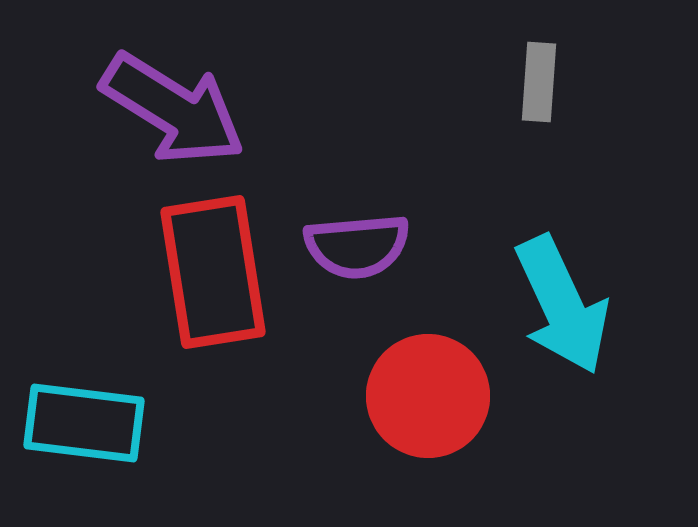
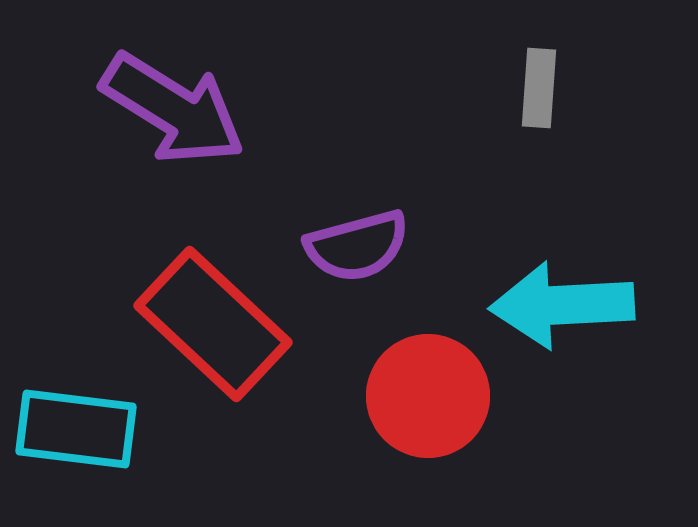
gray rectangle: moved 6 px down
purple semicircle: rotated 10 degrees counterclockwise
red rectangle: moved 52 px down; rotated 38 degrees counterclockwise
cyan arrow: rotated 112 degrees clockwise
cyan rectangle: moved 8 px left, 6 px down
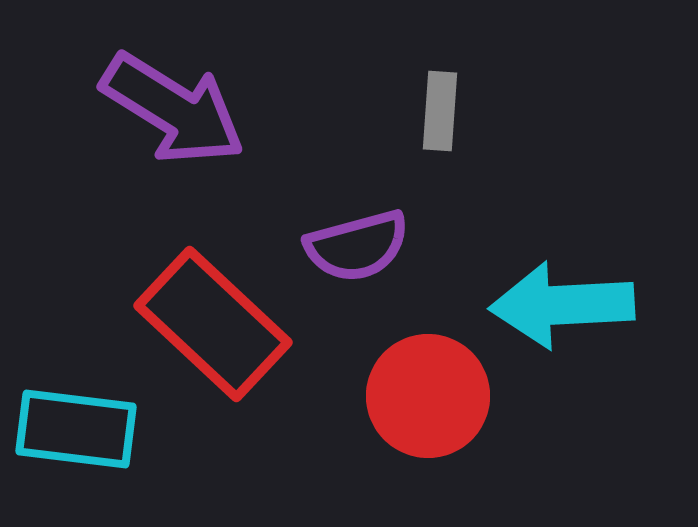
gray rectangle: moved 99 px left, 23 px down
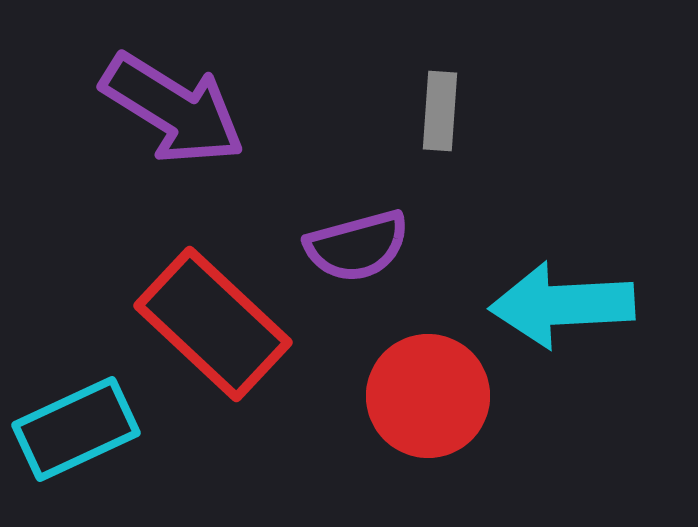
cyan rectangle: rotated 32 degrees counterclockwise
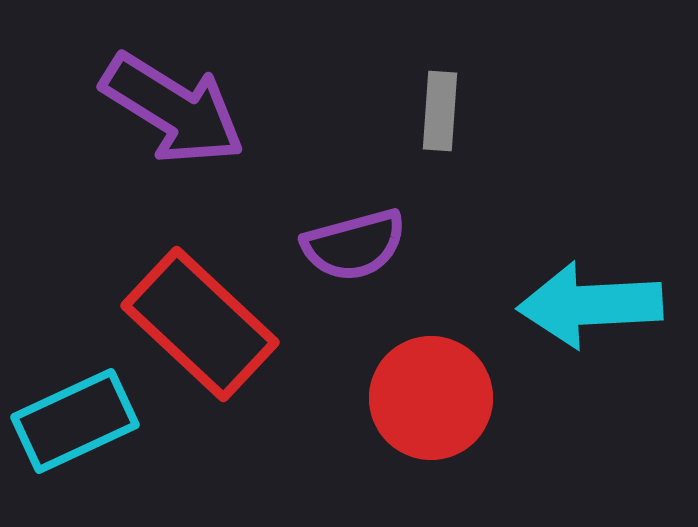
purple semicircle: moved 3 px left, 1 px up
cyan arrow: moved 28 px right
red rectangle: moved 13 px left
red circle: moved 3 px right, 2 px down
cyan rectangle: moved 1 px left, 8 px up
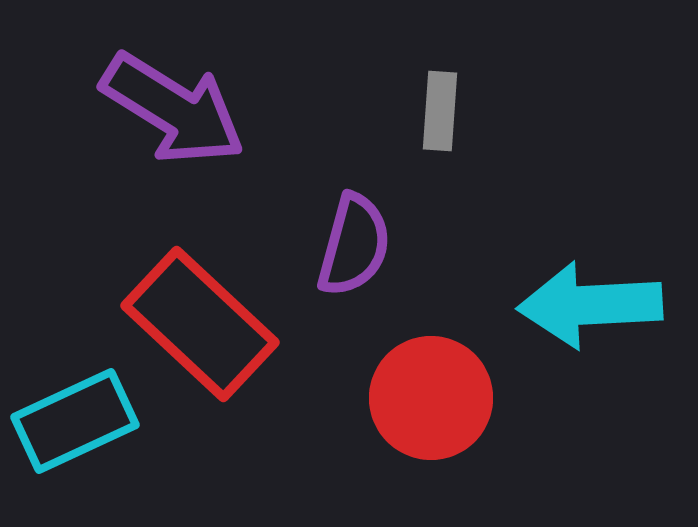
purple semicircle: rotated 60 degrees counterclockwise
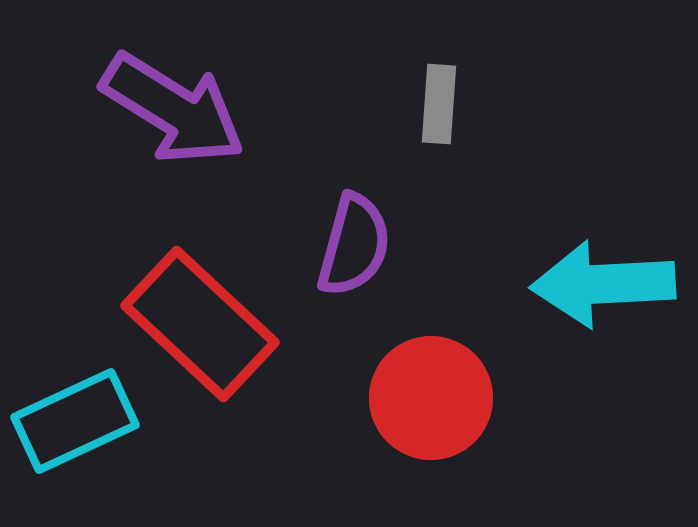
gray rectangle: moved 1 px left, 7 px up
cyan arrow: moved 13 px right, 21 px up
